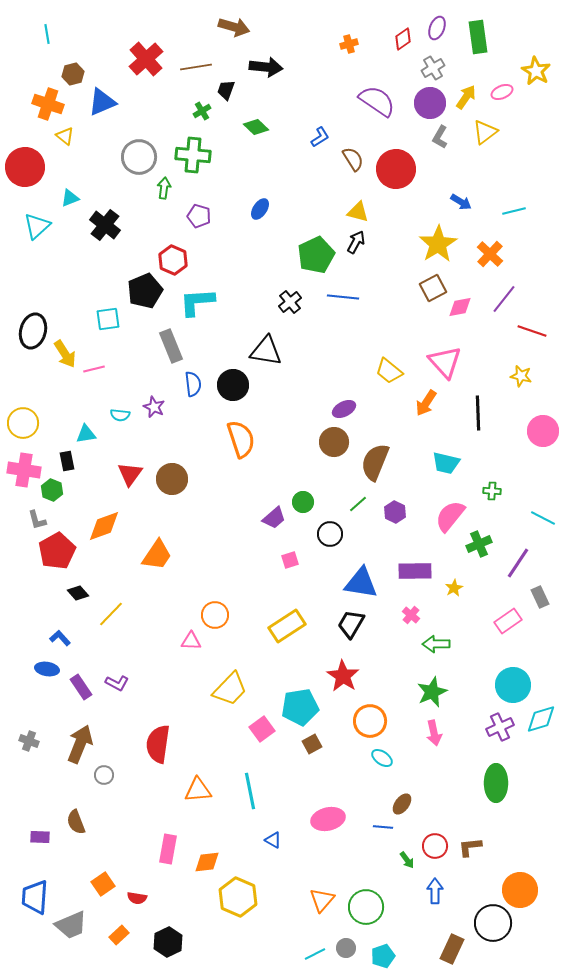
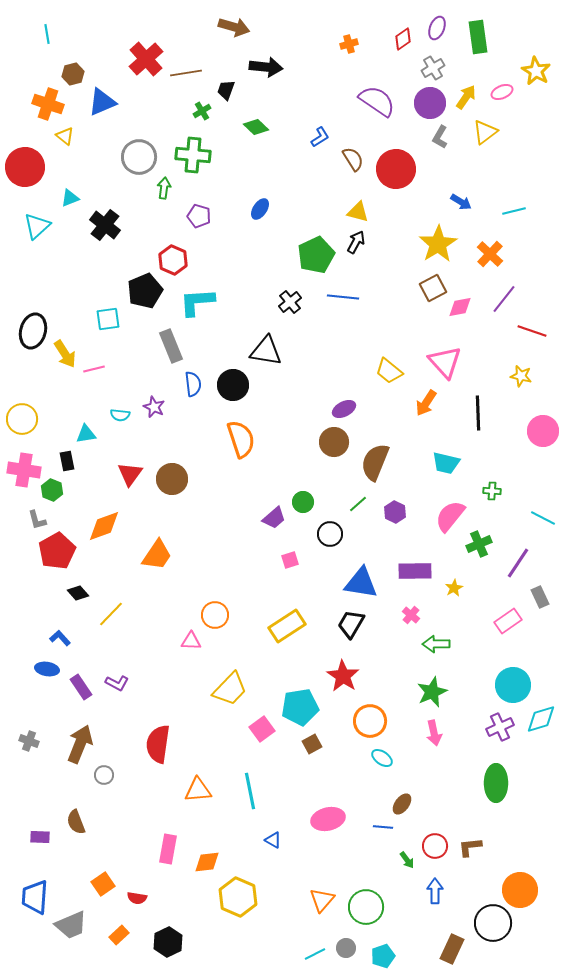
brown line at (196, 67): moved 10 px left, 6 px down
yellow circle at (23, 423): moved 1 px left, 4 px up
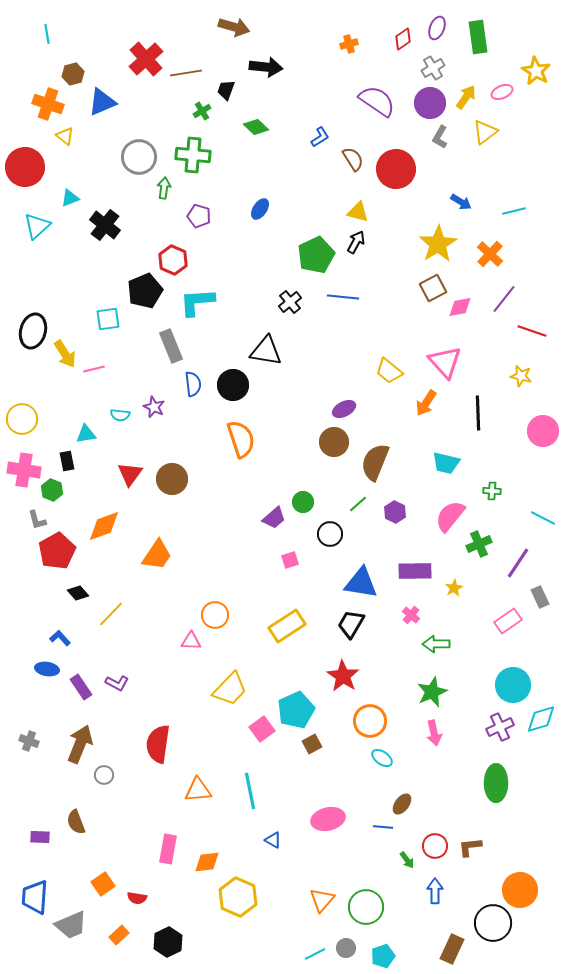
cyan pentagon at (300, 707): moved 4 px left, 3 px down; rotated 15 degrees counterclockwise
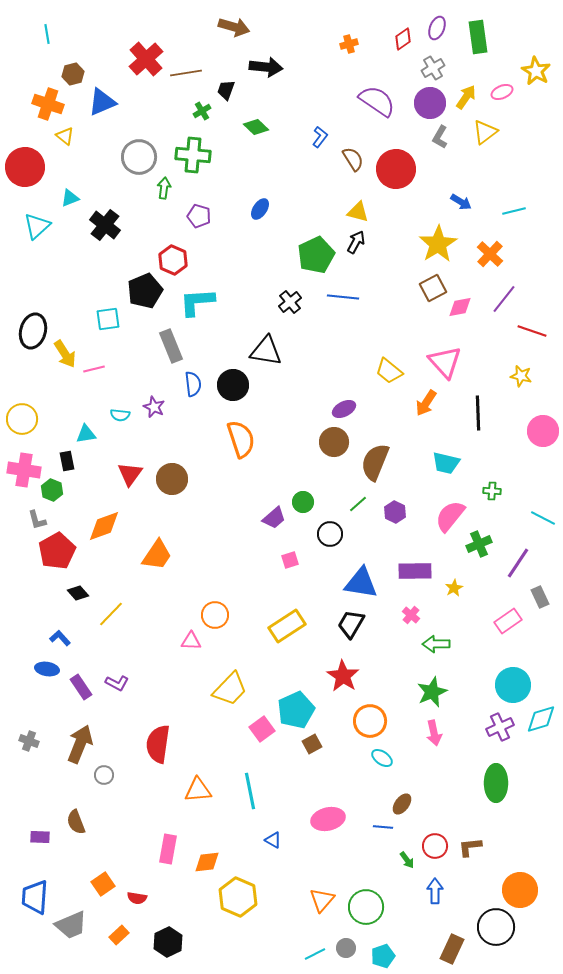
blue L-shape at (320, 137): rotated 20 degrees counterclockwise
black circle at (493, 923): moved 3 px right, 4 px down
